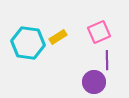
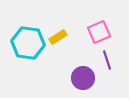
purple line: rotated 18 degrees counterclockwise
purple circle: moved 11 px left, 4 px up
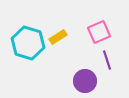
cyan hexagon: rotated 8 degrees clockwise
purple circle: moved 2 px right, 3 px down
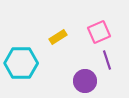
cyan hexagon: moved 7 px left, 20 px down; rotated 16 degrees counterclockwise
